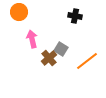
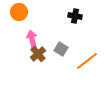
brown cross: moved 11 px left, 4 px up
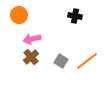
orange circle: moved 3 px down
pink arrow: rotated 90 degrees counterclockwise
gray square: moved 12 px down
brown cross: moved 7 px left, 3 px down
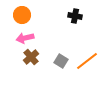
orange circle: moved 3 px right
pink arrow: moved 7 px left, 1 px up
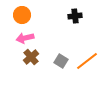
black cross: rotated 16 degrees counterclockwise
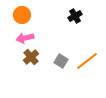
black cross: rotated 24 degrees counterclockwise
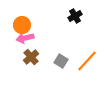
orange circle: moved 10 px down
orange line: rotated 10 degrees counterclockwise
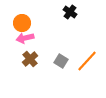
black cross: moved 5 px left, 4 px up; rotated 24 degrees counterclockwise
orange circle: moved 2 px up
brown cross: moved 1 px left, 2 px down
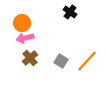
brown cross: moved 1 px up
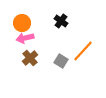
black cross: moved 9 px left, 9 px down
orange line: moved 4 px left, 10 px up
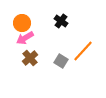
pink arrow: rotated 18 degrees counterclockwise
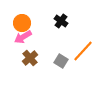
pink arrow: moved 2 px left, 1 px up
